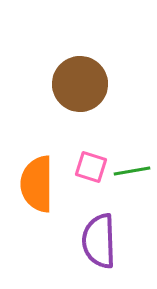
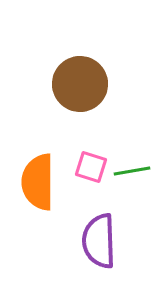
orange semicircle: moved 1 px right, 2 px up
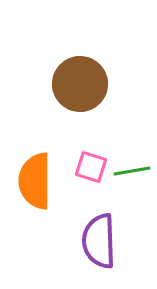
orange semicircle: moved 3 px left, 1 px up
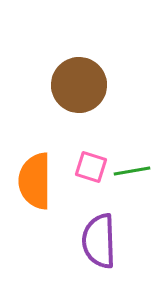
brown circle: moved 1 px left, 1 px down
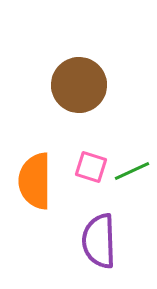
green line: rotated 15 degrees counterclockwise
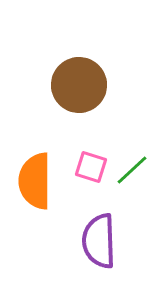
green line: moved 1 px up; rotated 18 degrees counterclockwise
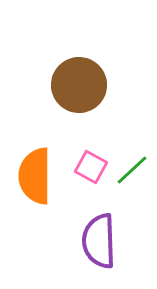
pink square: rotated 12 degrees clockwise
orange semicircle: moved 5 px up
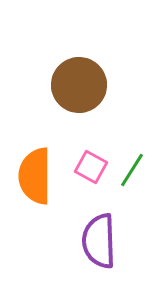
green line: rotated 15 degrees counterclockwise
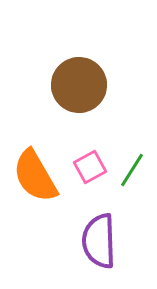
pink square: moved 1 px left; rotated 32 degrees clockwise
orange semicircle: rotated 30 degrees counterclockwise
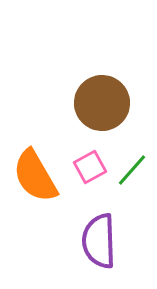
brown circle: moved 23 px right, 18 px down
green line: rotated 9 degrees clockwise
